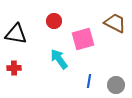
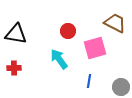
red circle: moved 14 px right, 10 px down
pink square: moved 12 px right, 9 px down
gray circle: moved 5 px right, 2 px down
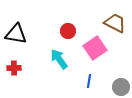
pink square: rotated 20 degrees counterclockwise
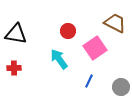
blue line: rotated 16 degrees clockwise
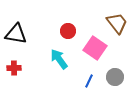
brown trapezoid: moved 2 px right; rotated 25 degrees clockwise
pink square: rotated 20 degrees counterclockwise
gray circle: moved 6 px left, 10 px up
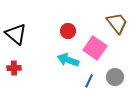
black triangle: rotated 30 degrees clockwise
cyan arrow: moved 9 px right, 1 px down; rotated 35 degrees counterclockwise
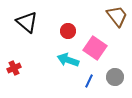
brown trapezoid: moved 7 px up
black triangle: moved 11 px right, 12 px up
red cross: rotated 24 degrees counterclockwise
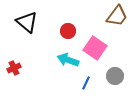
brown trapezoid: rotated 75 degrees clockwise
gray circle: moved 1 px up
blue line: moved 3 px left, 2 px down
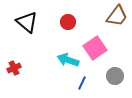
red circle: moved 9 px up
pink square: rotated 20 degrees clockwise
blue line: moved 4 px left
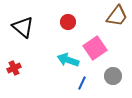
black triangle: moved 4 px left, 5 px down
gray circle: moved 2 px left
